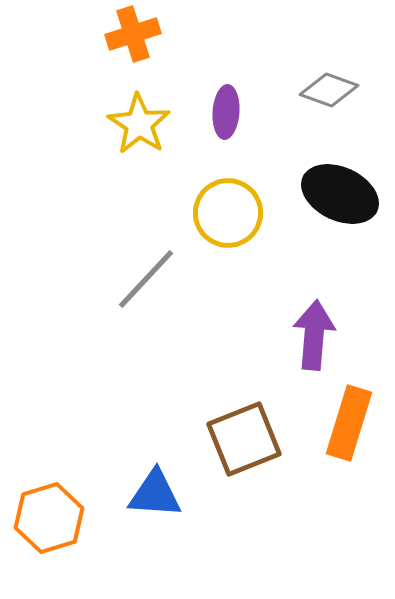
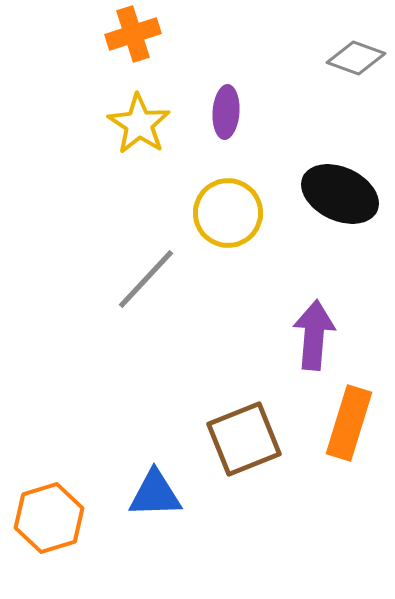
gray diamond: moved 27 px right, 32 px up
blue triangle: rotated 6 degrees counterclockwise
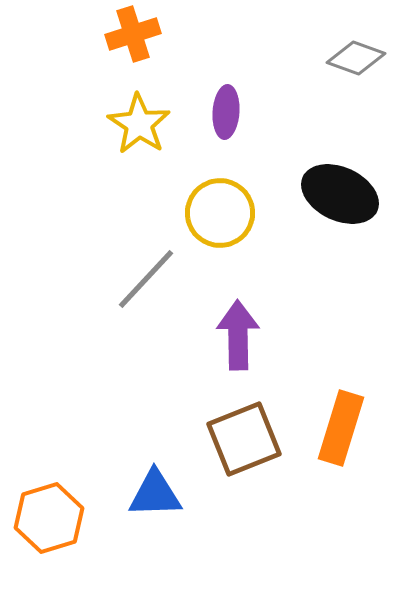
yellow circle: moved 8 px left
purple arrow: moved 76 px left; rotated 6 degrees counterclockwise
orange rectangle: moved 8 px left, 5 px down
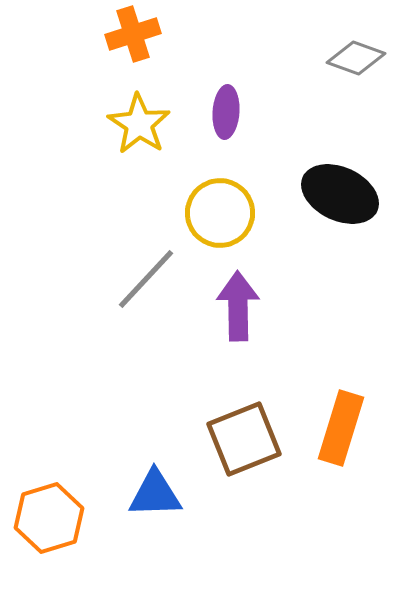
purple arrow: moved 29 px up
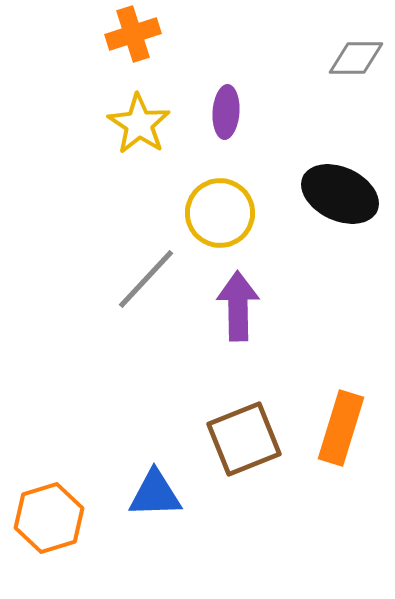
gray diamond: rotated 20 degrees counterclockwise
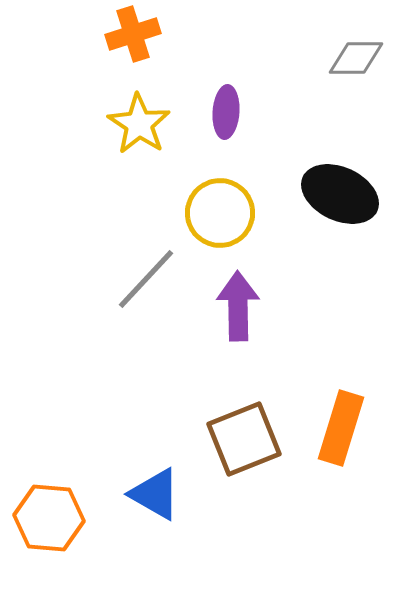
blue triangle: rotated 32 degrees clockwise
orange hexagon: rotated 22 degrees clockwise
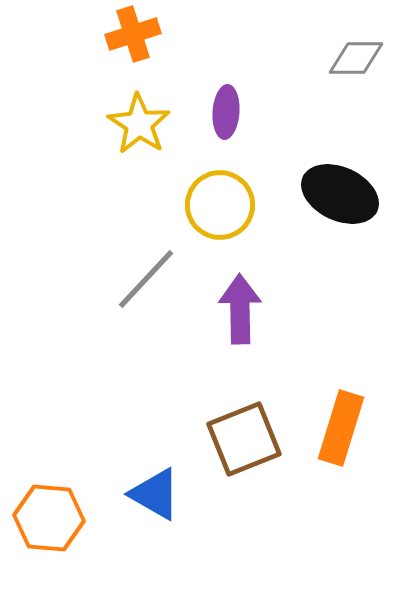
yellow circle: moved 8 px up
purple arrow: moved 2 px right, 3 px down
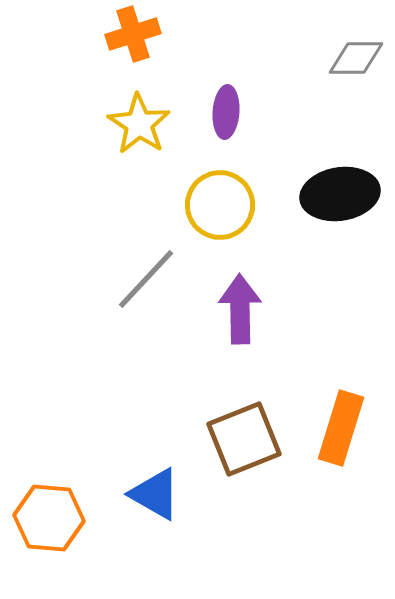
black ellipse: rotated 34 degrees counterclockwise
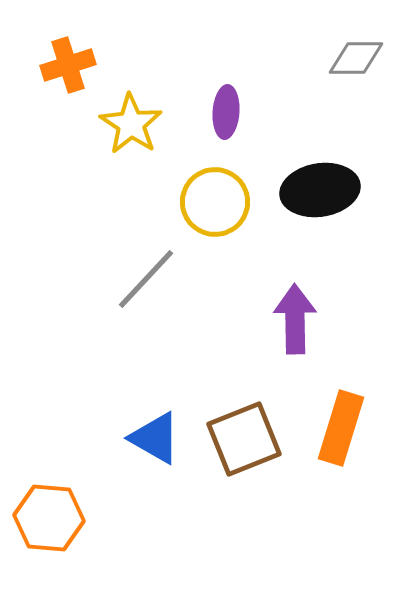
orange cross: moved 65 px left, 31 px down
yellow star: moved 8 px left
black ellipse: moved 20 px left, 4 px up
yellow circle: moved 5 px left, 3 px up
purple arrow: moved 55 px right, 10 px down
blue triangle: moved 56 px up
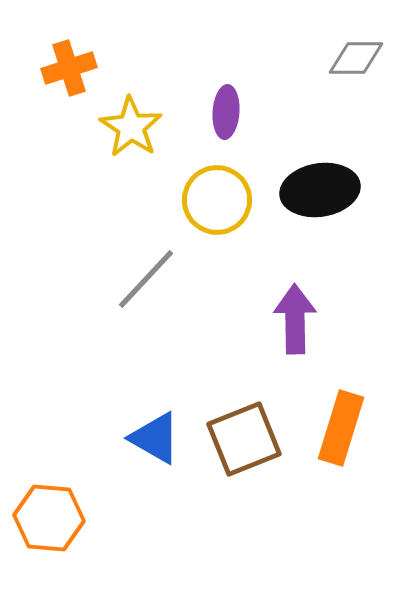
orange cross: moved 1 px right, 3 px down
yellow star: moved 3 px down
yellow circle: moved 2 px right, 2 px up
